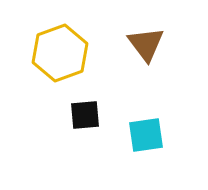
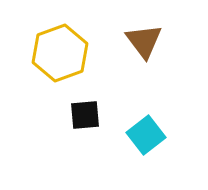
brown triangle: moved 2 px left, 3 px up
cyan square: rotated 30 degrees counterclockwise
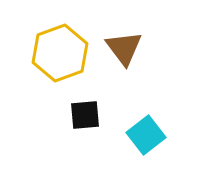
brown triangle: moved 20 px left, 7 px down
